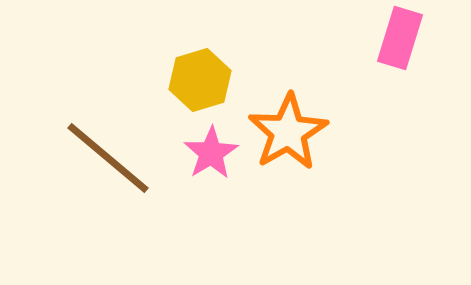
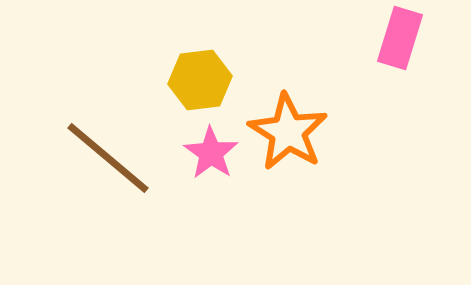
yellow hexagon: rotated 10 degrees clockwise
orange star: rotated 10 degrees counterclockwise
pink star: rotated 6 degrees counterclockwise
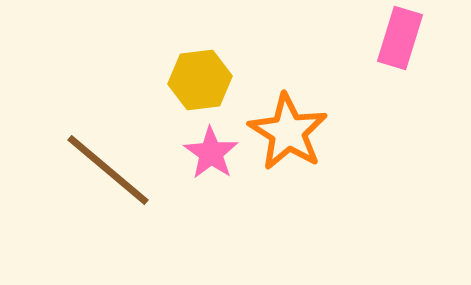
brown line: moved 12 px down
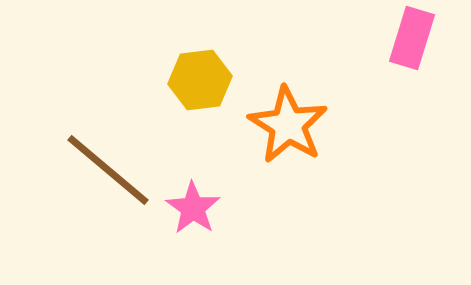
pink rectangle: moved 12 px right
orange star: moved 7 px up
pink star: moved 18 px left, 55 px down
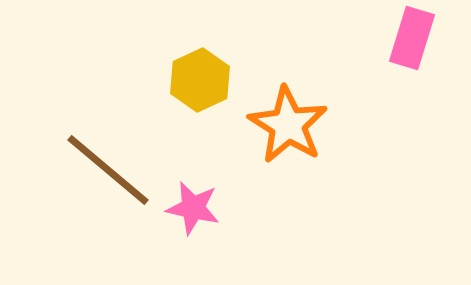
yellow hexagon: rotated 18 degrees counterclockwise
pink star: rotated 22 degrees counterclockwise
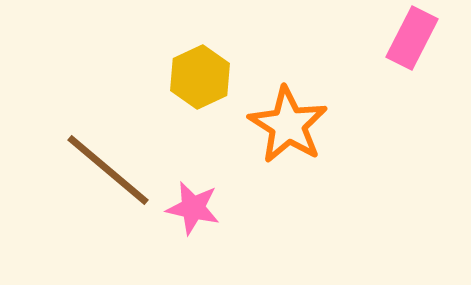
pink rectangle: rotated 10 degrees clockwise
yellow hexagon: moved 3 px up
